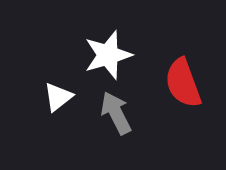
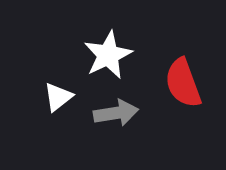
white star: rotated 9 degrees counterclockwise
gray arrow: rotated 108 degrees clockwise
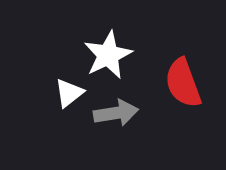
white triangle: moved 11 px right, 4 px up
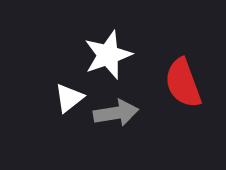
white star: rotated 6 degrees clockwise
white triangle: moved 5 px down
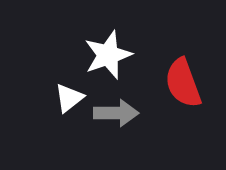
gray arrow: rotated 9 degrees clockwise
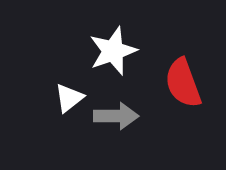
white star: moved 5 px right, 4 px up
gray arrow: moved 3 px down
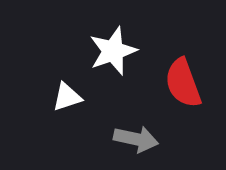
white triangle: moved 2 px left, 1 px up; rotated 20 degrees clockwise
gray arrow: moved 20 px right, 23 px down; rotated 12 degrees clockwise
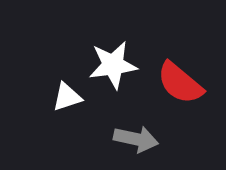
white star: moved 14 px down; rotated 12 degrees clockwise
red semicircle: moved 3 px left; rotated 30 degrees counterclockwise
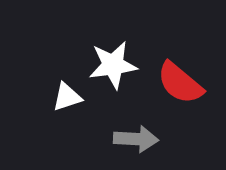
gray arrow: rotated 9 degrees counterclockwise
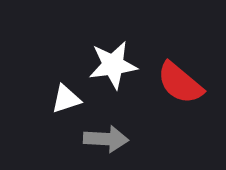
white triangle: moved 1 px left, 2 px down
gray arrow: moved 30 px left
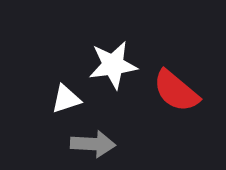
red semicircle: moved 4 px left, 8 px down
gray arrow: moved 13 px left, 5 px down
